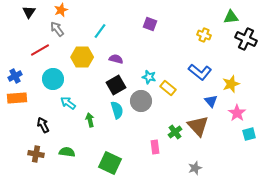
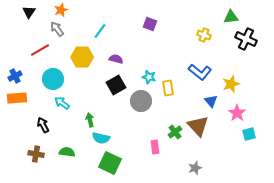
yellow rectangle: rotated 42 degrees clockwise
cyan arrow: moved 6 px left
cyan semicircle: moved 16 px left, 28 px down; rotated 120 degrees clockwise
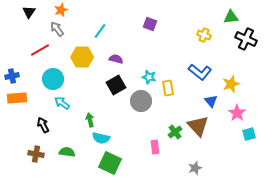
blue cross: moved 3 px left; rotated 16 degrees clockwise
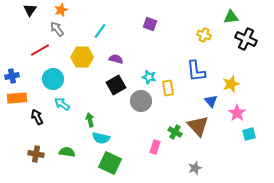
black triangle: moved 1 px right, 2 px up
blue L-shape: moved 4 px left, 1 px up; rotated 45 degrees clockwise
cyan arrow: moved 1 px down
black arrow: moved 6 px left, 8 px up
green cross: rotated 24 degrees counterclockwise
pink rectangle: rotated 24 degrees clockwise
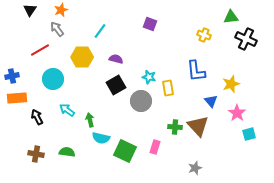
cyan arrow: moved 5 px right, 6 px down
green cross: moved 5 px up; rotated 24 degrees counterclockwise
green square: moved 15 px right, 12 px up
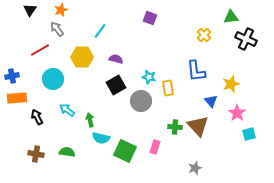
purple square: moved 6 px up
yellow cross: rotated 24 degrees clockwise
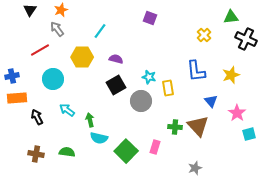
yellow star: moved 9 px up
cyan semicircle: moved 2 px left
green square: moved 1 px right; rotated 20 degrees clockwise
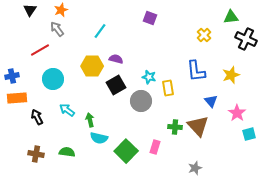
yellow hexagon: moved 10 px right, 9 px down
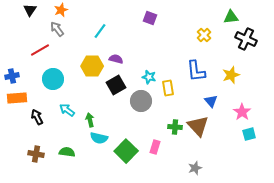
pink star: moved 5 px right, 1 px up
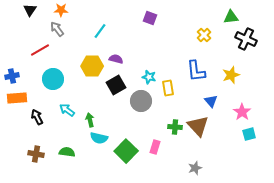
orange star: rotated 24 degrees clockwise
